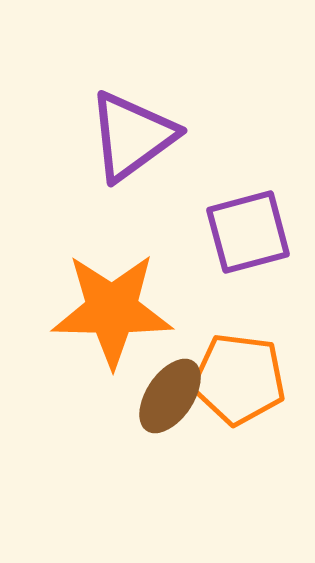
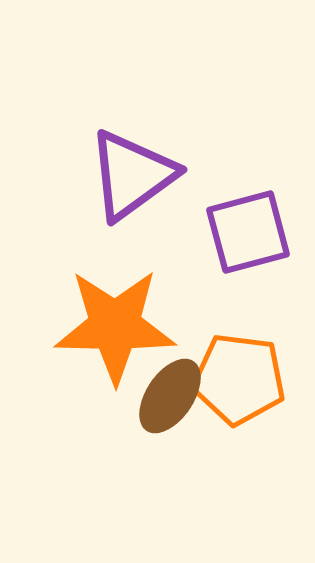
purple triangle: moved 39 px down
orange star: moved 3 px right, 16 px down
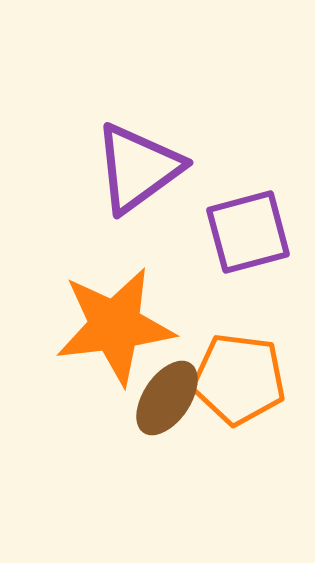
purple triangle: moved 6 px right, 7 px up
orange star: rotated 8 degrees counterclockwise
brown ellipse: moved 3 px left, 2 px down
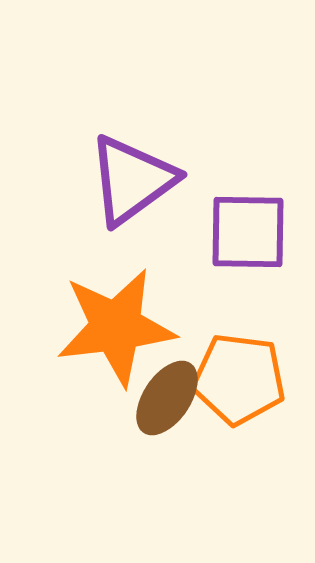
purple triangle: moved 6 px left, 12 px down
purple square: rotated 16 degrees clockwise
orange star: moved 1 px right, 1 px down
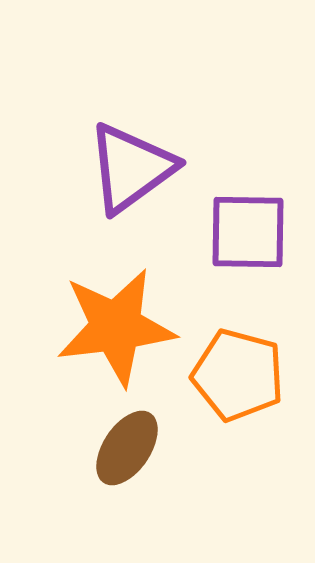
purple triangle: moved 1 px left, 12 px up
orange pentagon: moved 1 px left, 4 px up; rotated 8 degrees clockwise
brown ellipse: moved 40 px left, 50 px down
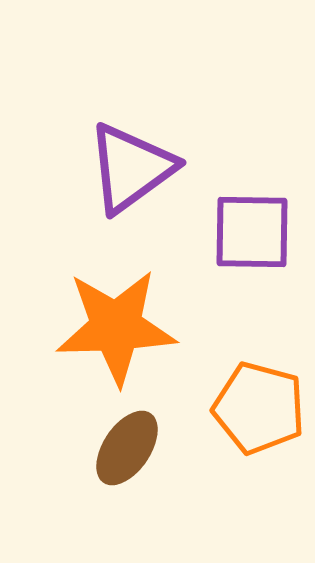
purple square: moved 4 px right
orange star: rotated 5 degrees clockwise
orange pentagon: moved 21 px right, 33 px down
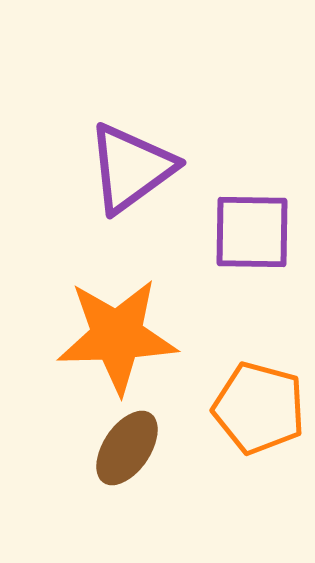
orange star: moved 1 px right, 9 px down
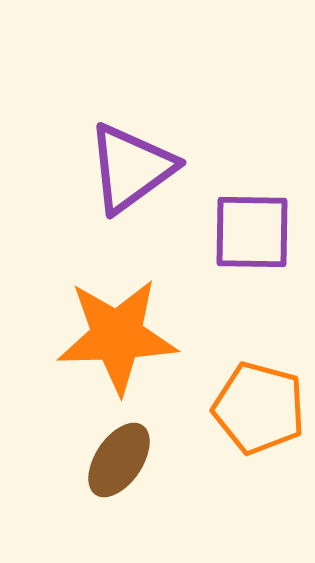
brown ellipse: moved 8 px left, 12 px down
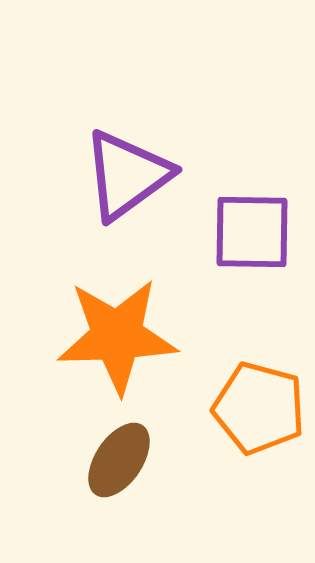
purple triangle: moved 4 px left, 7 px down
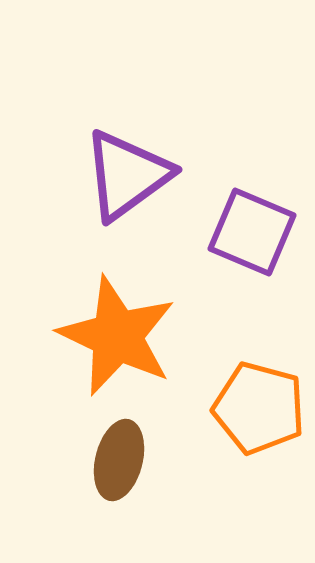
purple square: rotated 22 degrees clockwise
orange star: rotated 27 degrees clockwise
brown ellipse: rotated 20 degrees counterclockwise
